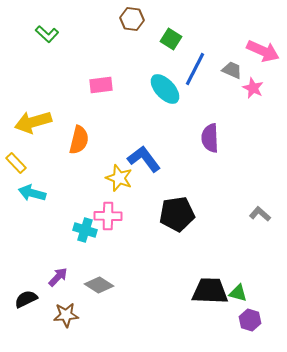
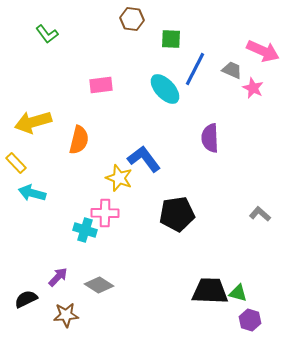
green L-shape: rotated 10 degrees clockwise
green square: rotated 30 degrees counterclockwise
pink cross: moved 3 px left, 3 px up
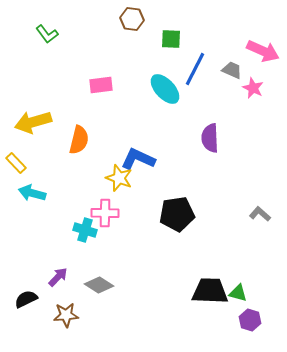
blue L-shape: moved 6 px left; rotated 28 degrees counterclockwise
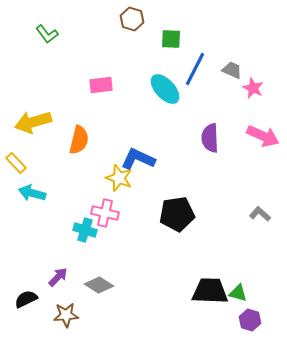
brown hexagon: rotated 10 degrees clockwise
pink arrow: moved 85 px down
pink cross: rotated 12 degrees clockwise
